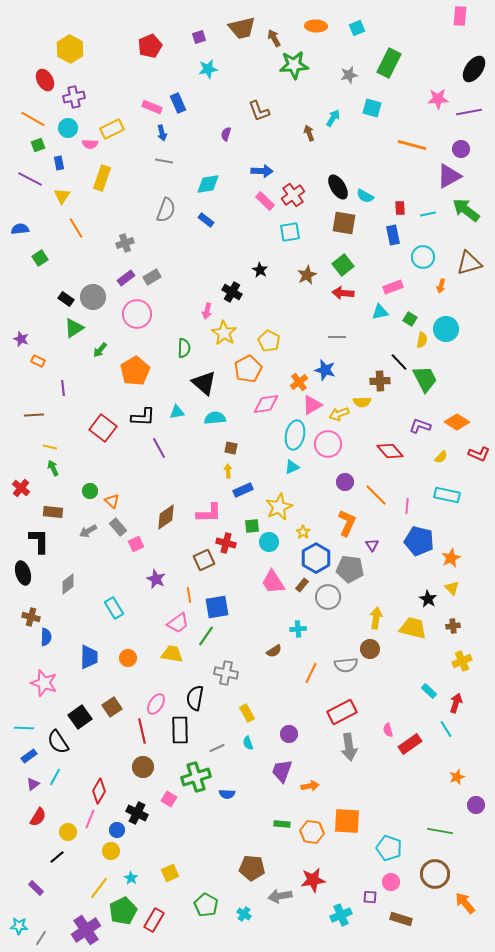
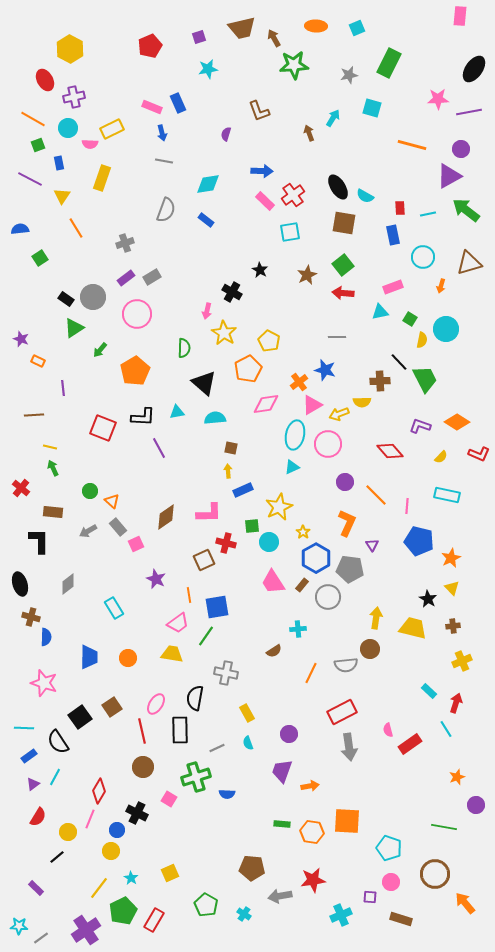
red square at (103, 428): rotated 16 degrees counterclockwise
black ellipse at (23, 573): moved 3 px left, 11 px down
green line at (440, 831): moved 4 px right, 4 px up
gray line at (41, 938): rotated 21 degrees clockwise
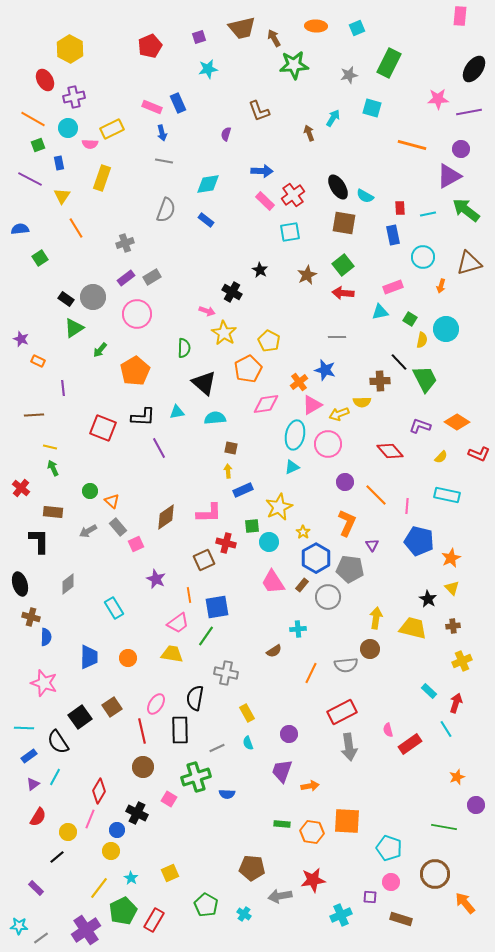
pink arrow at (207, 311): rotated 84 degrees counterclockwise
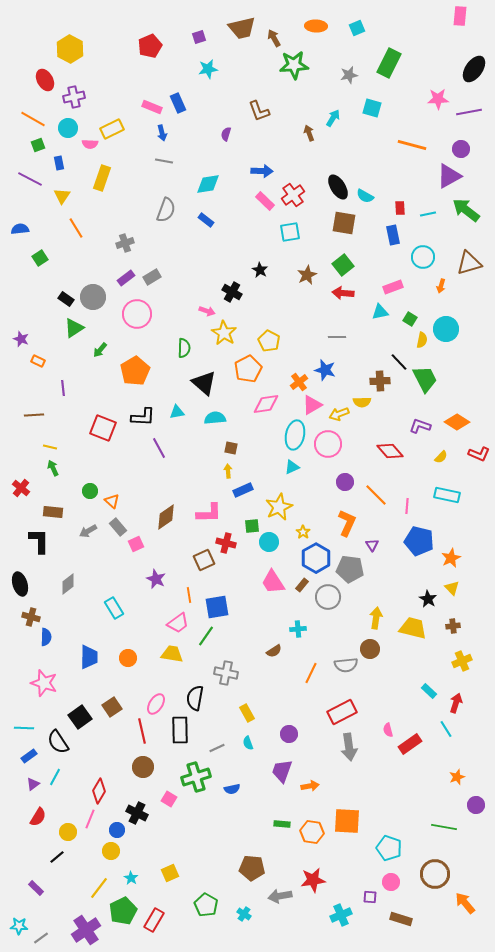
blue semicircle at (227, 794): moved 5 px right, 5 px up; rotated 14 degrees counterclockwise
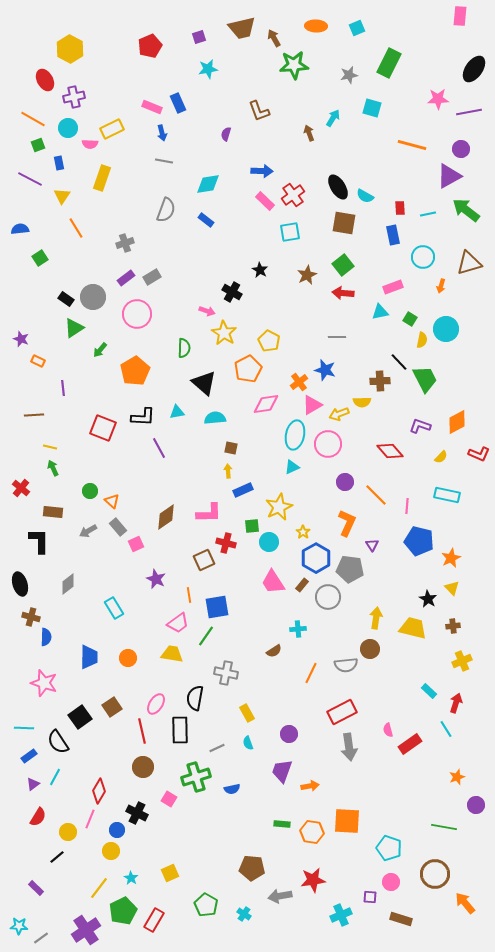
orange diamond at (457, 422): rotated 60 degrees counterclockwise
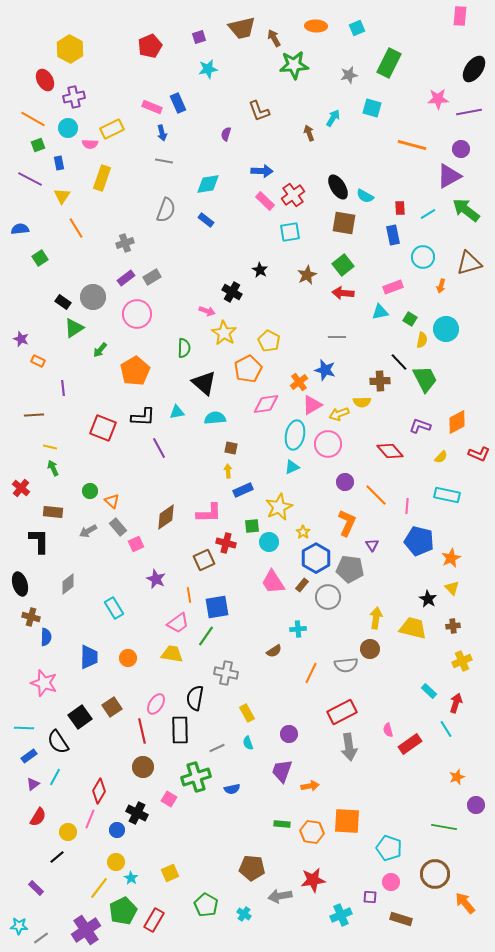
cyan line at (428, 214): rotated 21 degrees counterclockwise
black rectangle at (66, 299): moved 3 px left, 3 px down
yellow circle at (111, 851): moved 5 px right, 11 px down
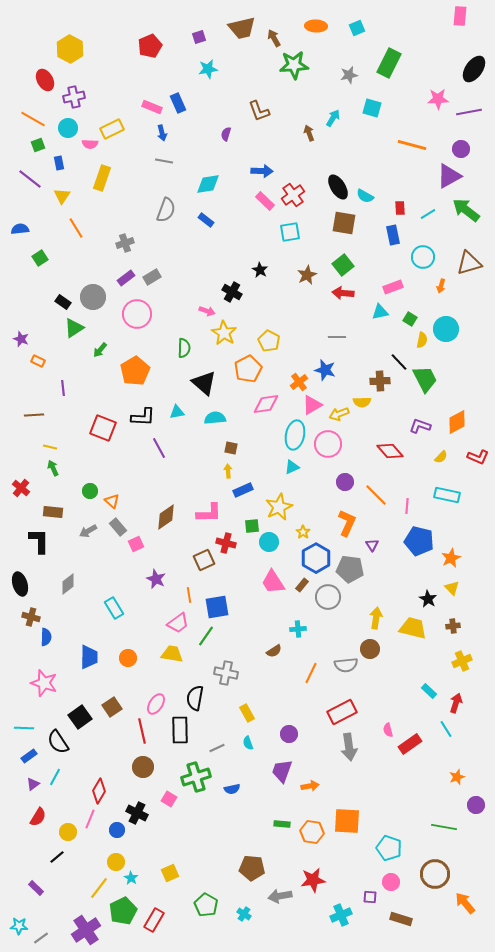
purple line at (30, 179): rotated 10 degrees clockwise
red L-shape at (479, 454): moved 1 px left, 3 px down
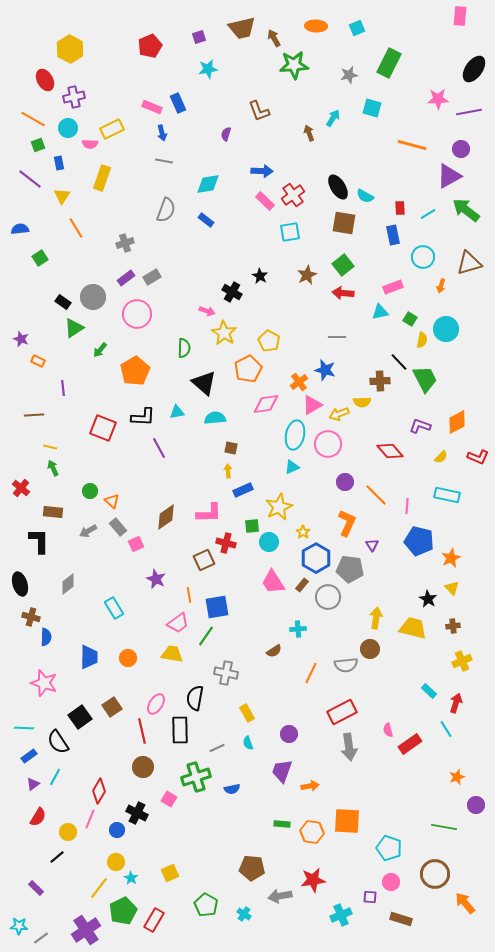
black star at (260, 270): moved 6 px down
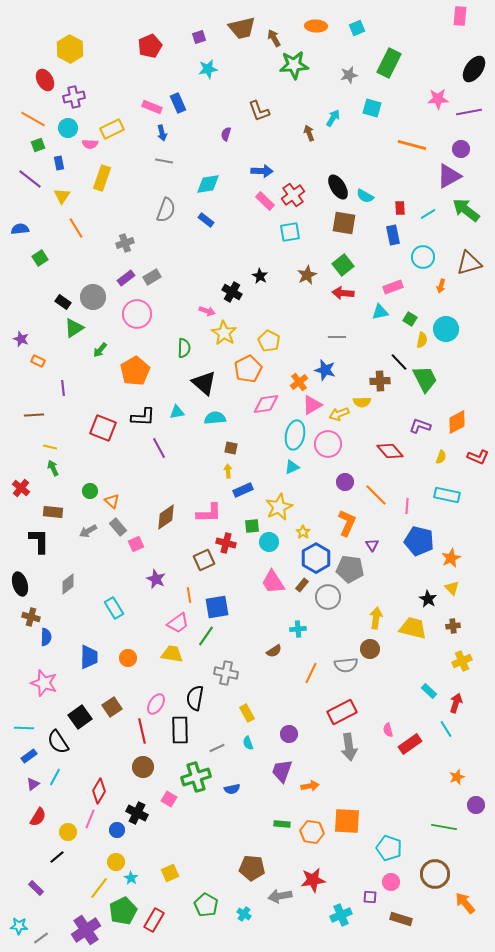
yellow semicircle at (441, 457): rotated 24 degrees counterclockwise
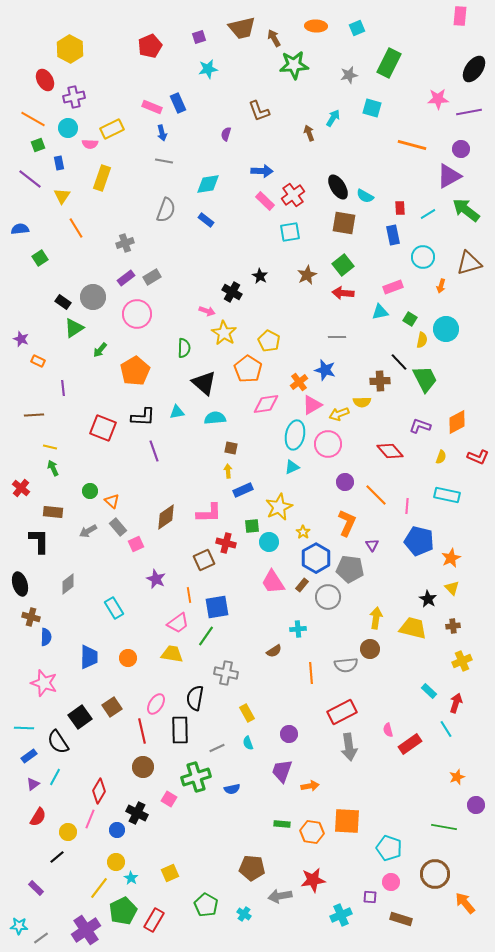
orange pentagon at (248, 369): rotated 12 degrees counterclockwise
purple line at (159, 448): moved 5 px left, 3 px down; rotated 10 degrees clockwise
orange line at (311, 673): rotated 30 degrees counterclockwise
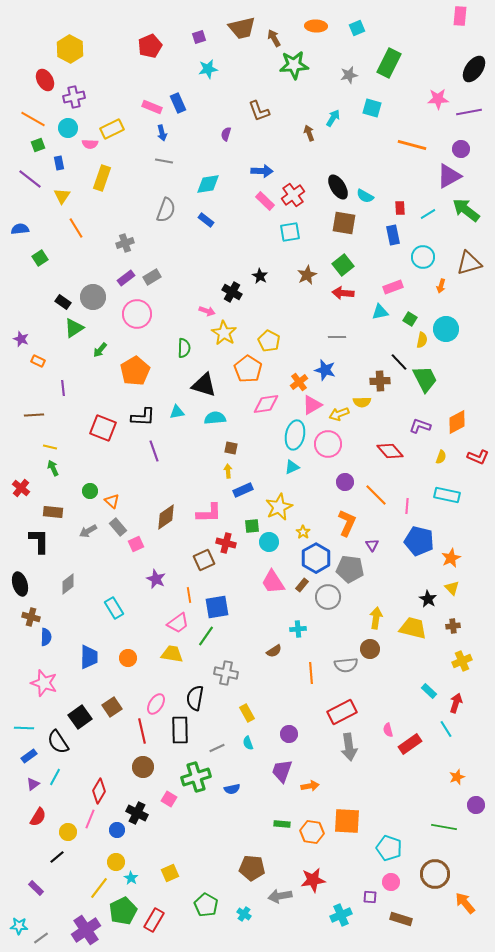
black triangle at (204, 383): moved 2 px down; rotated 24 degrees counterclockwise
